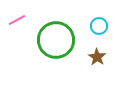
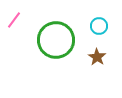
pink line: moved 3 px left; rotated 24 degrees counterclockwise
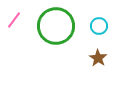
green circle: moved 14 px up
brown star: moved 1 px right, 1 px down
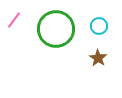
green circle: moved 3 px down
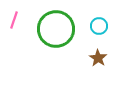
pink line: rotated 18 degrees counterclockwise
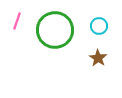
pink line: moved 3 px right, 1 px down
green circle: moved 1 px left, 1 px down
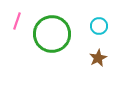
green circle: moved 3 px left, 4 px down
brown star: rotated 12 degrees clockwise
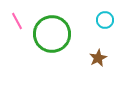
pink line: rotated 48 degrees counterclockwise
cyan circle: moved 6 px right, 6 px up
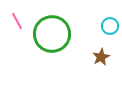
cyan circle: moved 5 px right, 6 px down
brown star: moved 3 px right, 1 px up
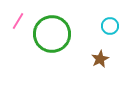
pink line: moved 1 px right; rotated 60 degrees clockwise
brown star: moved 1 px left, 2 px down
